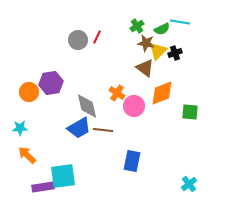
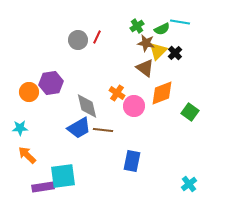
black cross: rotated 24 degrees counterclockwise
green square: rotated 30 degrees clockwise
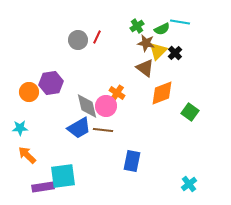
pink circle: moved 28 px left
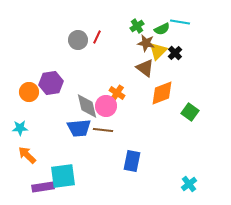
blue trapezoid: rotated 25 degrees clockwise
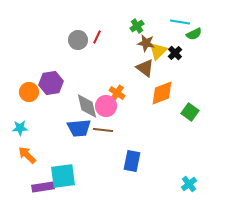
green semicircle: moved 32 px right, 5 px down
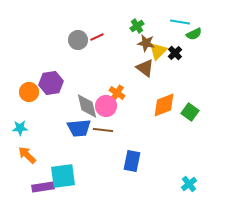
red line: rotated 40 degrees clockwise
orange diamond: moved 2 px right, 12 px down
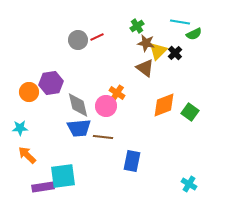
gray diamond: moved 9 px left, 1 px up
brown line: moved 7 px down
cyan cross: rotated 21 degrees counterclockwise
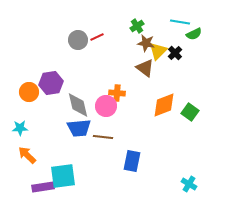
orange cross: rotated 28 degrees counterclockwise
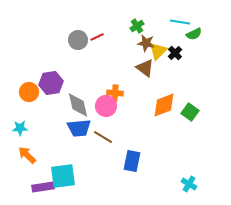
orange cross: moved 2 px left
brown line: rotated 24 degrees clockwise
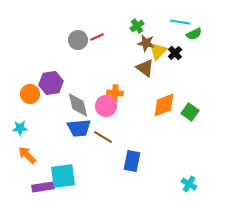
orange circle: moved 1 px right, 2 px down
